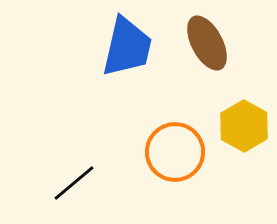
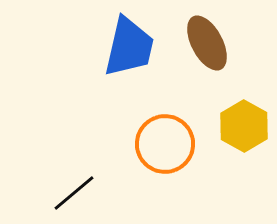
blue trapezoid: moved 2 px right
orange circle: moved 10 px left, 8 px up
black line: moved 10 px down
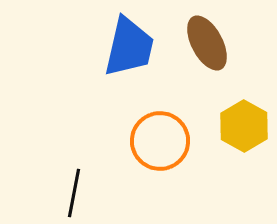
orange circle: moved 5 px left, 3 px up
black line: rotated 39 degrees counterclockwise
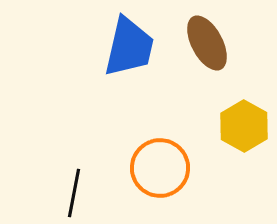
orange circle: moved 27 px down
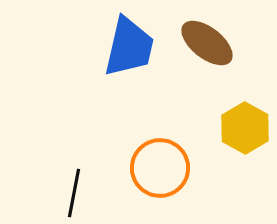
brown ellipse: rotated 24 degrees counterclockwise
yellow hexagon: moved 1 px right, 2 px down
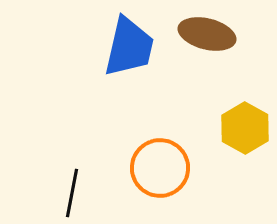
brown ellipse: moved 9 px up; rotated 24 degrees counterclockwise
black line: moved 2 px left
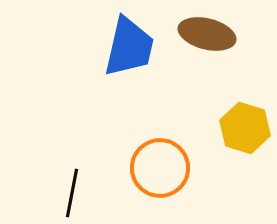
yellow hexagon: rotated 12 degrees counterclockwise
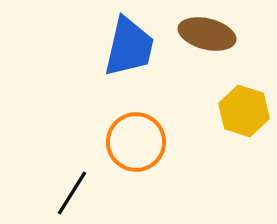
yellow hexagon: moved 1 px left, 17 px up
orange circle: moved 24 px left, 26 px up
black line: rotated 21 degrees clockwise
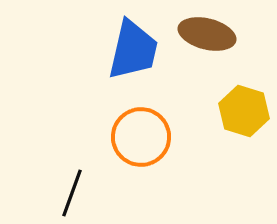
blue trapezoid: moved 4 px right, 3 px down
orange circle: moved 5 px right, 5 px up
black line: rotated 12 degrees counterclockwise
